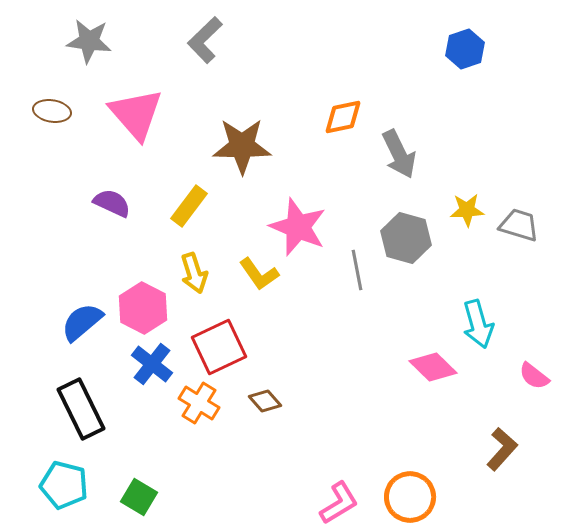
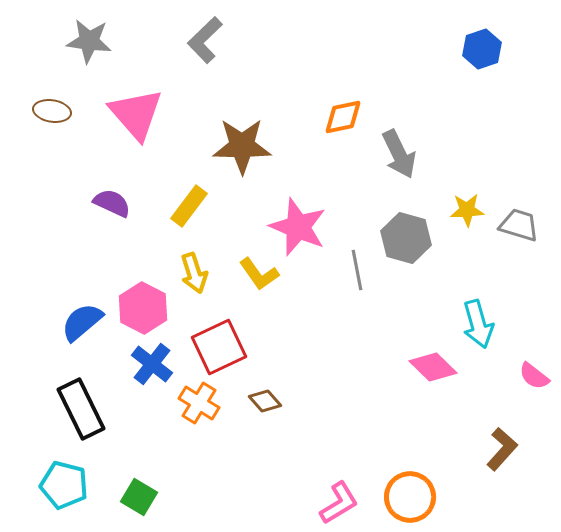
blue hexagon: moved 17 px right
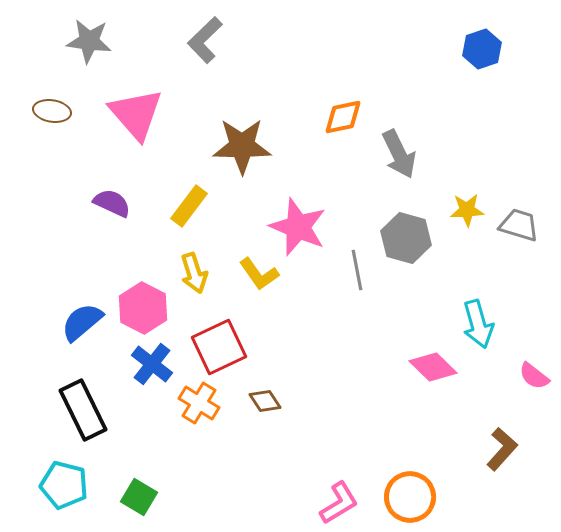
brown diamond: rotated 8 degrees clockwise
black rectangle: moved 2 px right, 1 px down
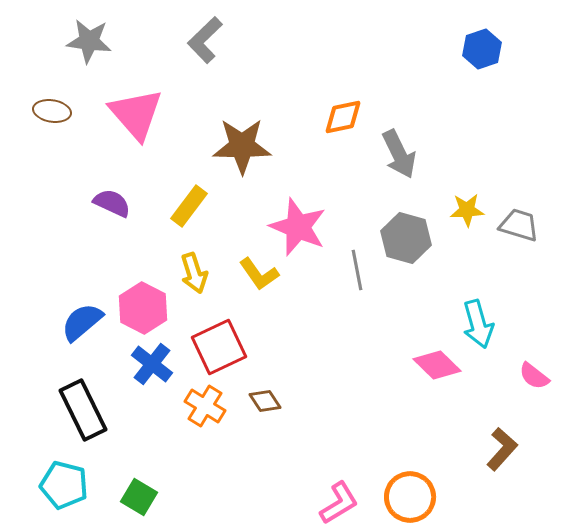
pink diamond: moved 4 px right, 2 px up
orange cross: moved 6 px right, 3 px down
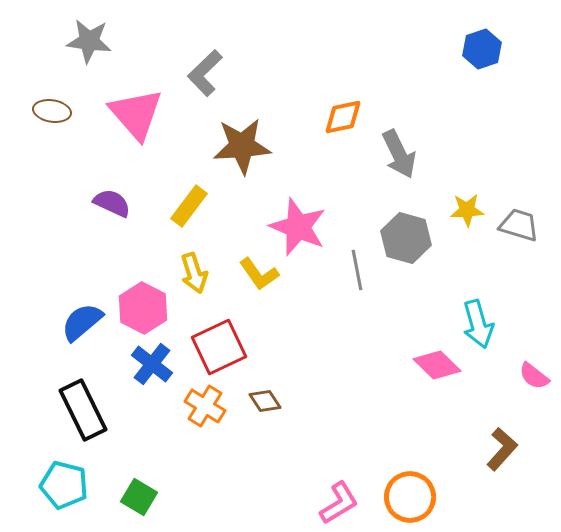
gray L-shape: moved 33 px down
brown star: rotated 4 degrees counterclockwise
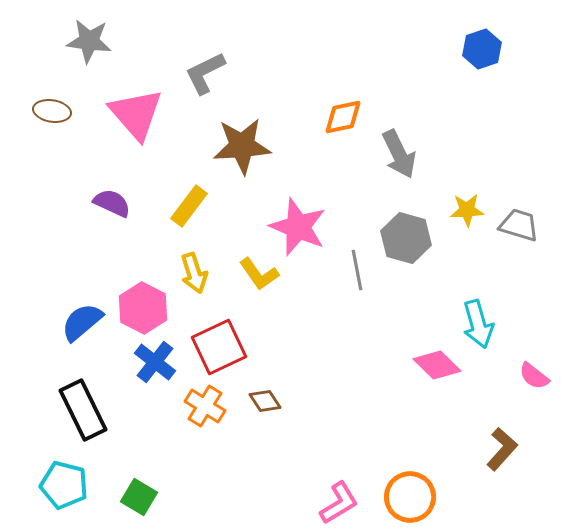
gray L-shape: rotated 18 degrees clockwise
blue cross: moved 3 px right, 2 px up
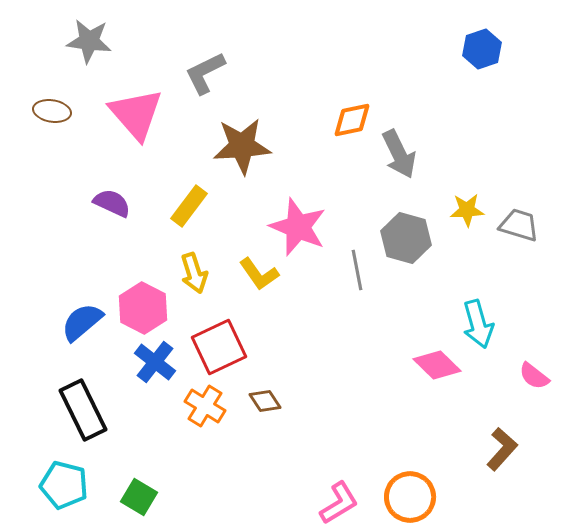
orange diamond: moved 9 px right, 3 px down
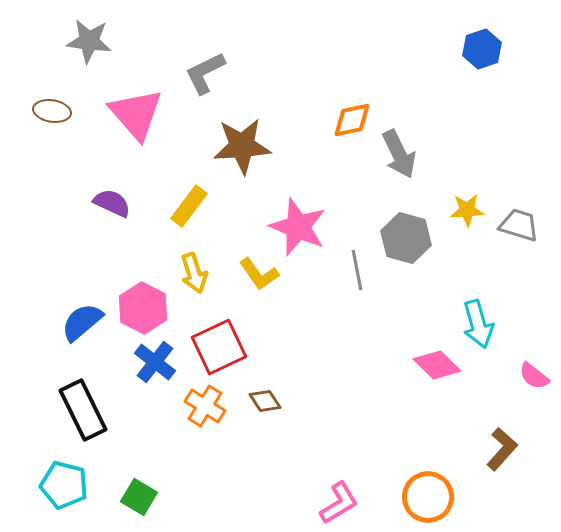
orange circle: moved 18 px right
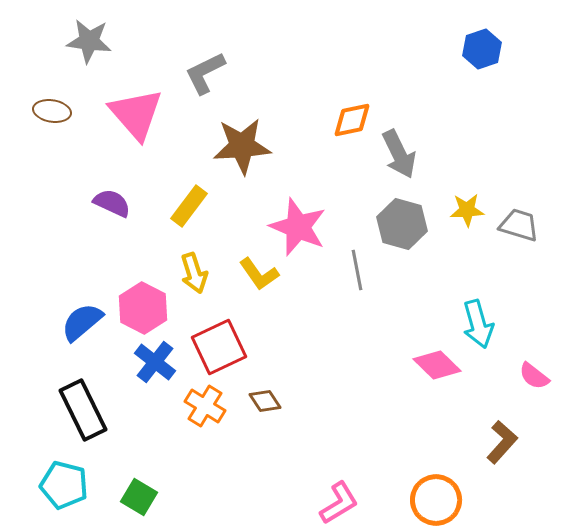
gray hexagon: moved 4 px left, 14 px up
brown L-shape: moved 7 px up
orange circle: moved 8 px right, 3 px down
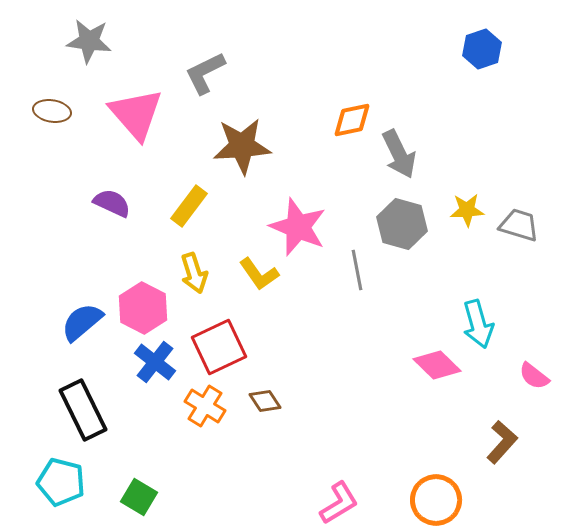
cyan pentagon: moved 3 px left, 3 px up
